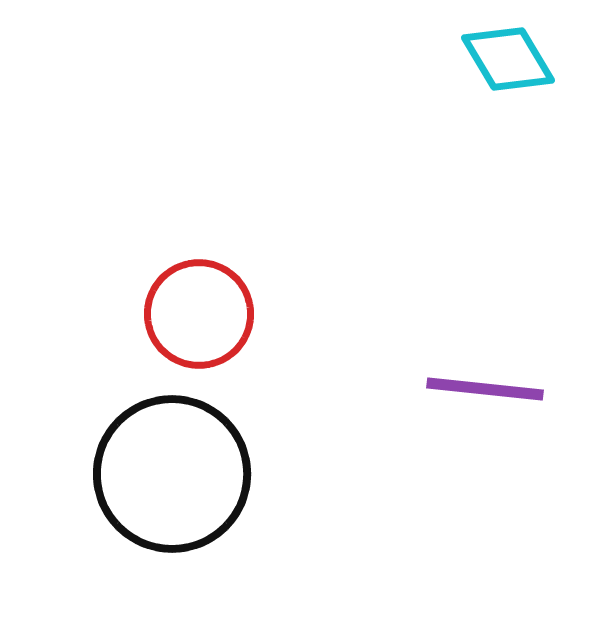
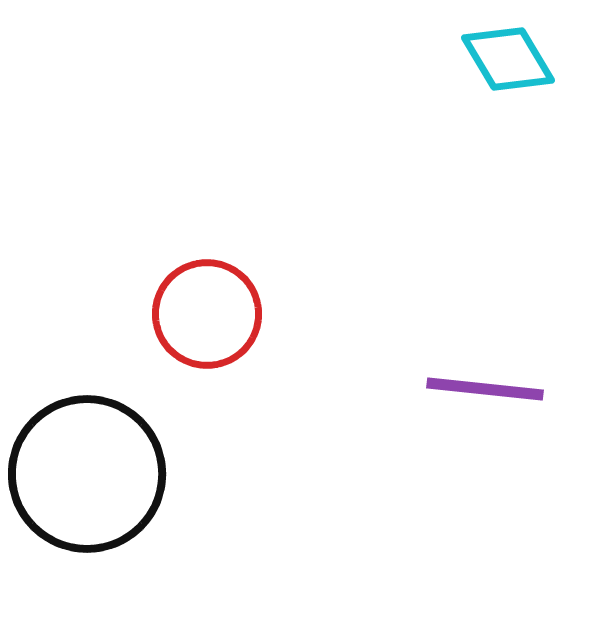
red circle: moved 8 px right
black circle: moved 85 px left
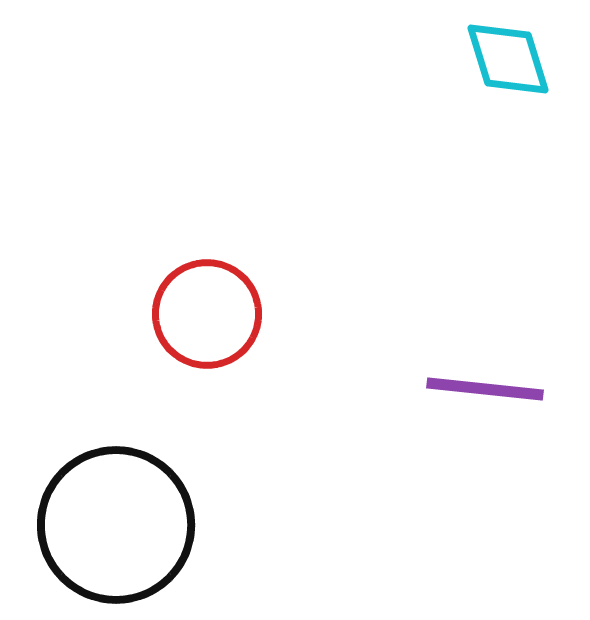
cyan diamond: rotated 14 degrees clockwise
black circle: moved 29 px right, 51 px down
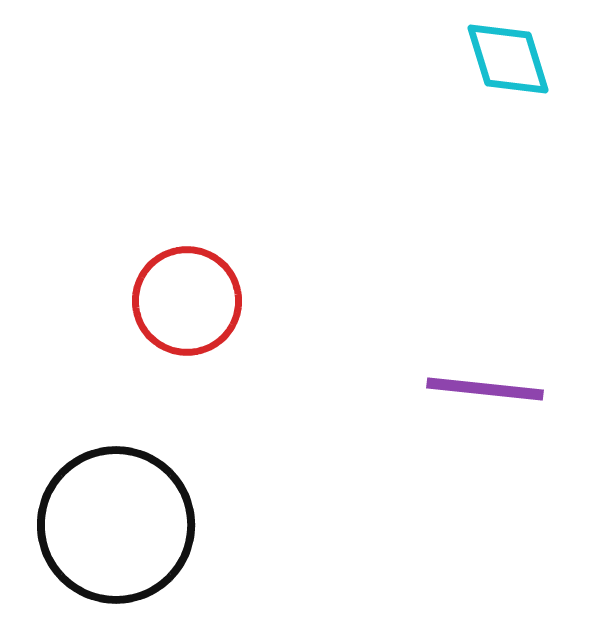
red circle: moved 20 px left, 13 px up
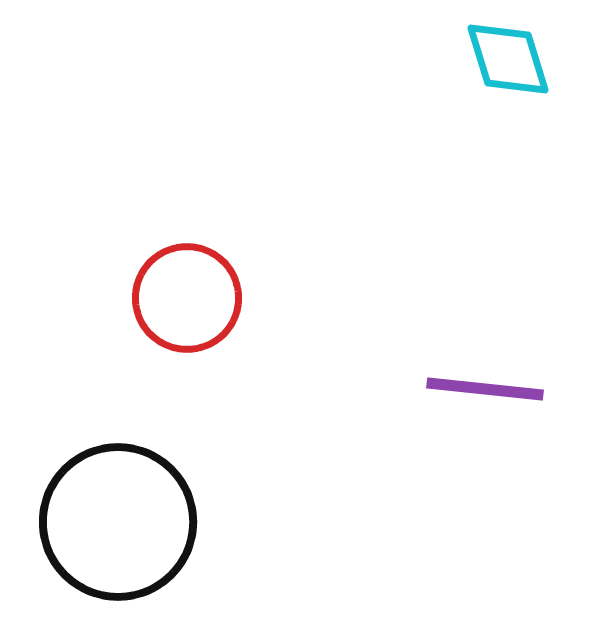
red circle: moved 3 px up
black circle: moved 2 px right, 3 px up
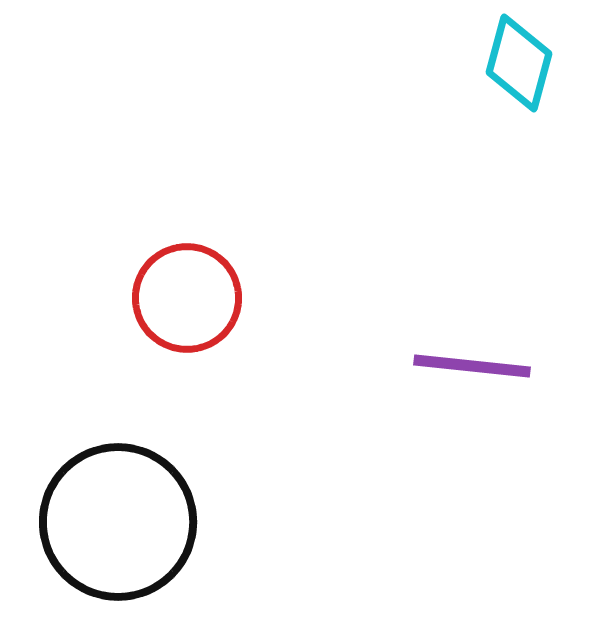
cyan diamond: moved 11 px right, 4 px down; rotated 32 degrees clockwise
purple line: moved 13 px left, 23 px up
